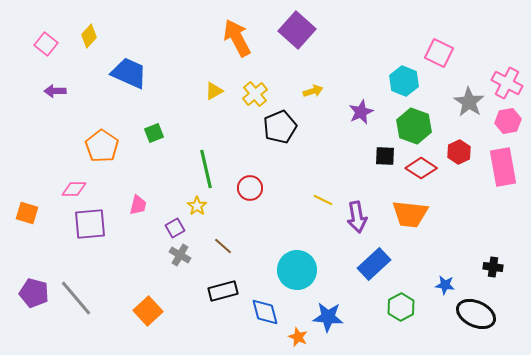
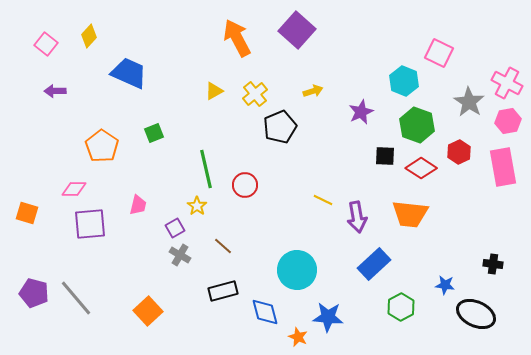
green hexagon at (414, 126): moved 3 px right, 1 px up
red circle at (250, 188): moved 5 px left, 3 px up
black cross at (493, 267): moved 3 px up
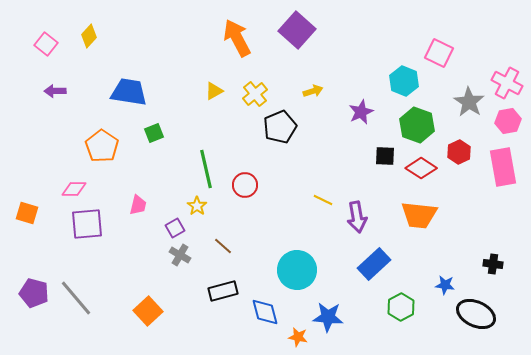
blue trapezoid at (129, 73): moved 19 px down; rotated 15 degrees counterclockwise
orange trapezoid at (410, 214): moved 9 px right, 1 px down
purple square at (90, 224): moved 3 px left
orange star at (298, 337): rotated 12 degrees counterclockwise
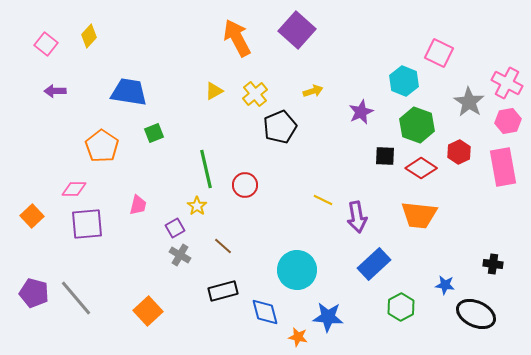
orange square at (27, 213): moved 5 px right, 3 px down; rotated 30 degrees clockwise
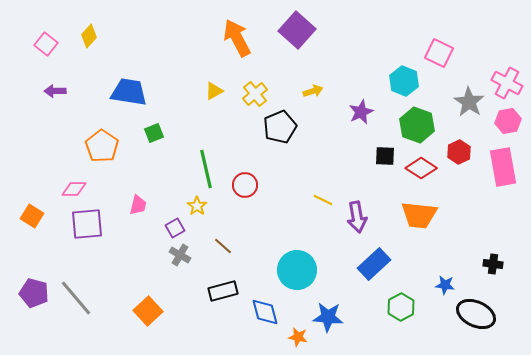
orange square at (32, 216): rotated 15 degrees counterclockwise
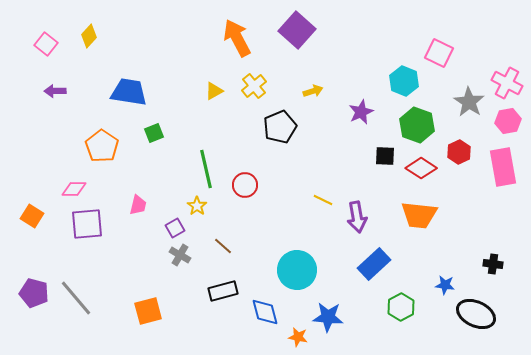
yellow cross at (255, 94): moved 1 px left, 8 px up
orange square at (148, 311): rotated 28 degrees clockwise
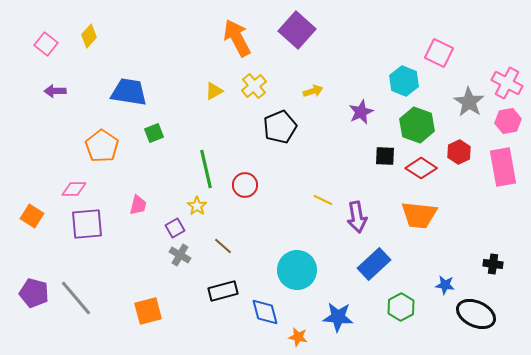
blue star at (328, 317): moved 10 px right
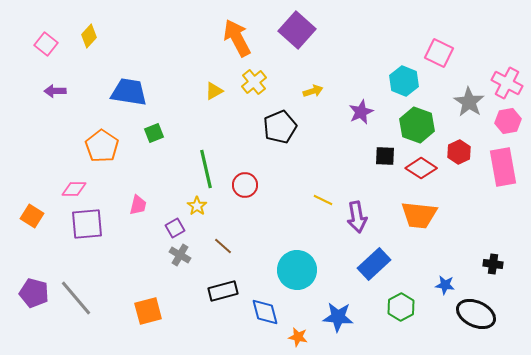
yellow cross at (254, 86): moved 4 px up
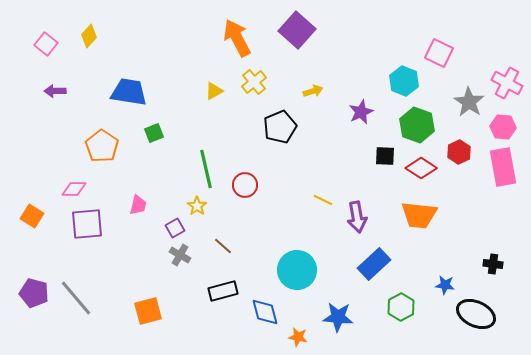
pink hexagon at (508, 121): moved 5 px left, 6 px down; rotated 15 degrees clockwise
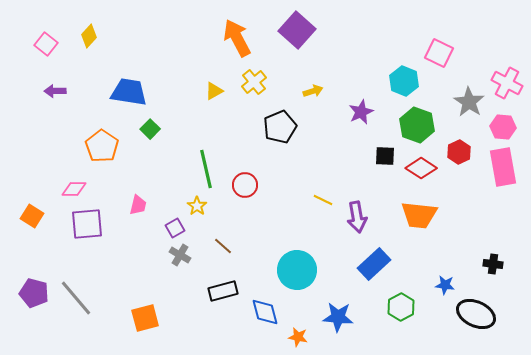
green square at (154, 133): moved 4 px left, 4 px up; rotated 24 degrees counterclockwise
orange square at (148, 311): moved 3 px left, 7 px down
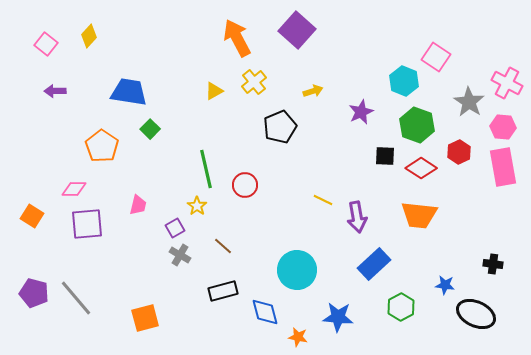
pink square at (439, 53): moved 3 px left, 4 px down; rotated 8 degrees clockwise
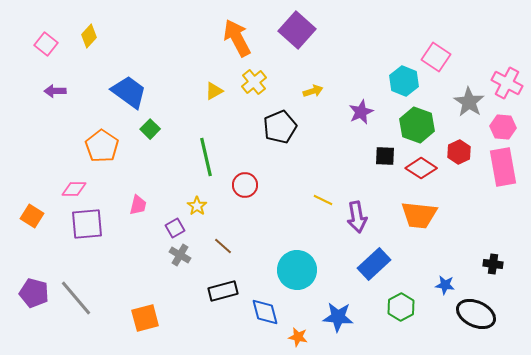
blue trapezoid at (129, 92): rotated 27 degrees clockwise
green line at (206, 169): moved 12 px up
